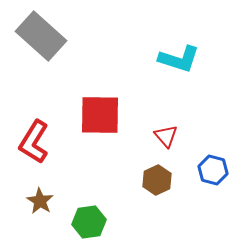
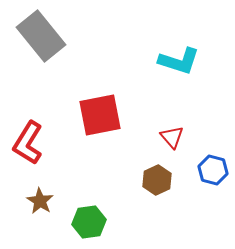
gray rectangle: rotated 9 degrees clockwise
cyan L-shape: moved 2 px down
red square: rotated 12 degrees counterclockwise
red triangle: moved 6 px right, 1 px down
red L-shape: moved 6 px left, 1 px down
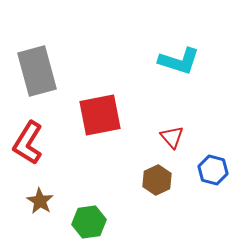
gray rectangle: moved 4 px left, 35 px down; rotated 24 degrees clockwise
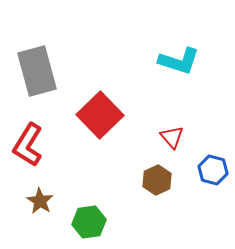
red square: rotated 33 degrees counterclockwise
red L-shape: moved 2 px down
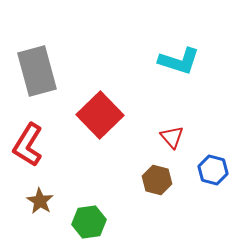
brown hexagon: rotated 20 degrees counterclockwise
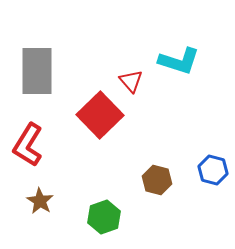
gray rectangle: rotated 15 degrees clockwise
red triangle: moved 41 px left, 56 px up
green hexagon: moved 15 px right, 5 px up; rotated 12 degrees counterclockwise
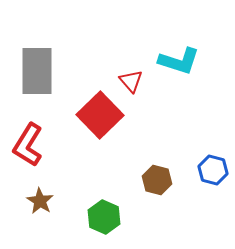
green hexagon: rotated 16 degrees counterclockwise
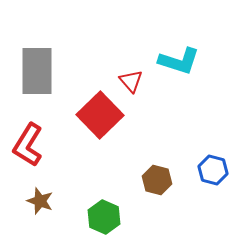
brown star: rotated 12 degrees counterclockwise
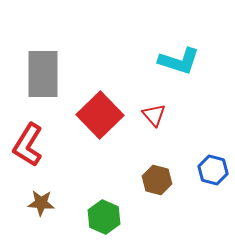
gray rectangle: moved 6 px right, 3 px down
red triangle: moved 23 px right, 34 px down
brown star: moved 1 px right, 2 px down; rotated 16 degrees counterclockwise
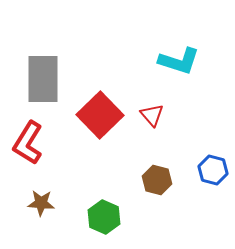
gray rectangle: moved 5 px down
red triangle: moved 2 px left
red L-shape: moved 2 px up
